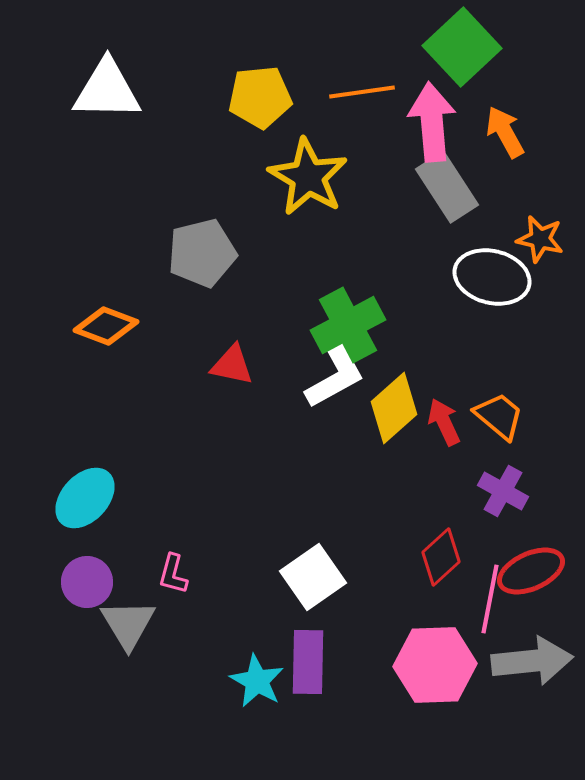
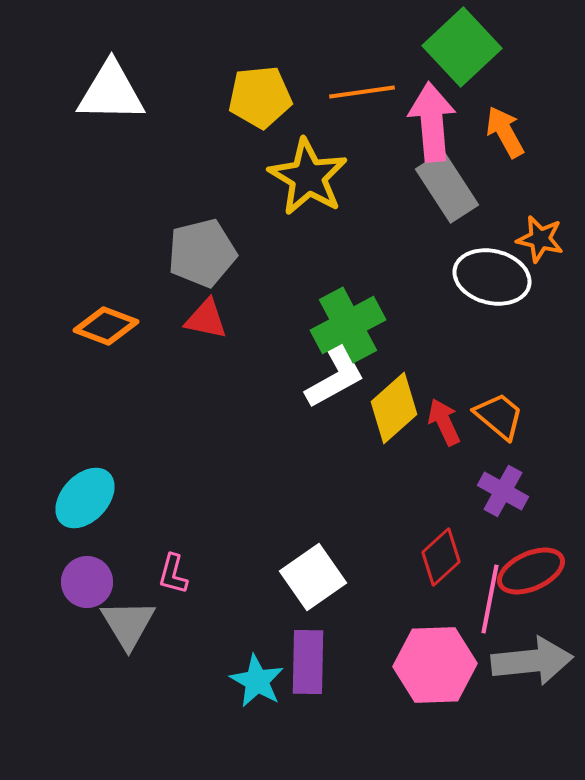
white triangle: moved 4 px right, 2 px down
red triangle: moved 26 px left, 46 px up
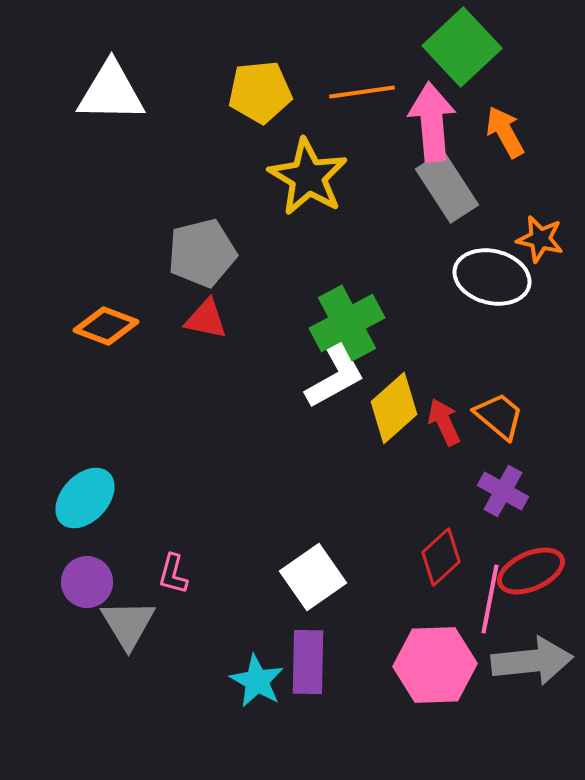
yellow pentagon: moved 5 px up
green cross: moved 1 px left, 2 px up
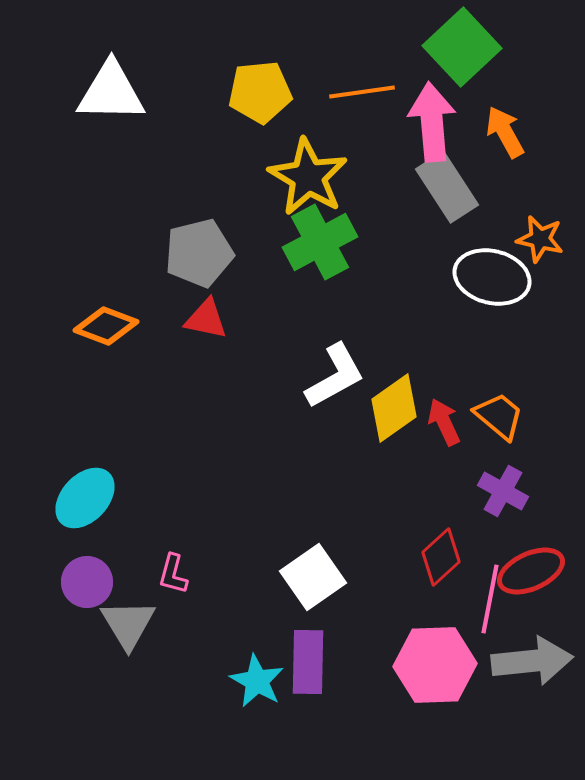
gray pentagon: moved 3 px left
green cross: moved 27 px left, 81 px up
yellow diamond: rotated 6 degrees clockwise
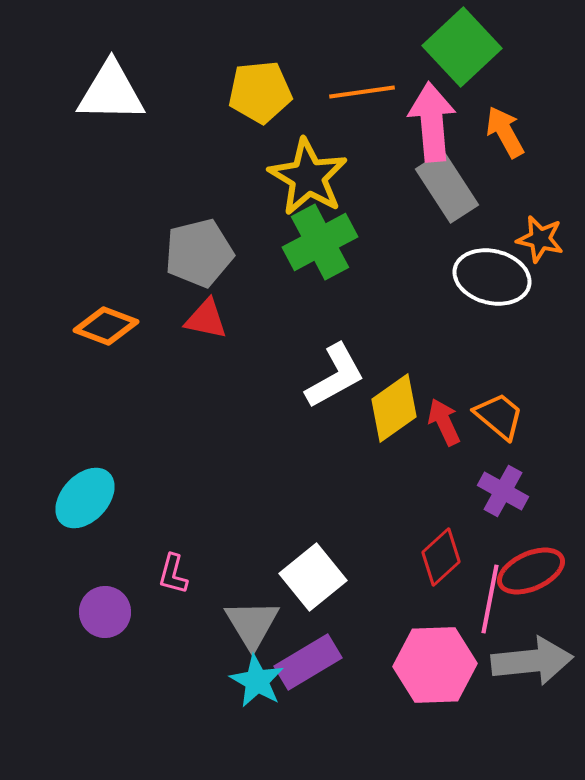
white square: rotated 4 degrees counterclockwise
purple circle: moved 18 px right, 30 px down
gray triangle: moved 124 px right
purple rectangle: rotated 58 degrees clockwise
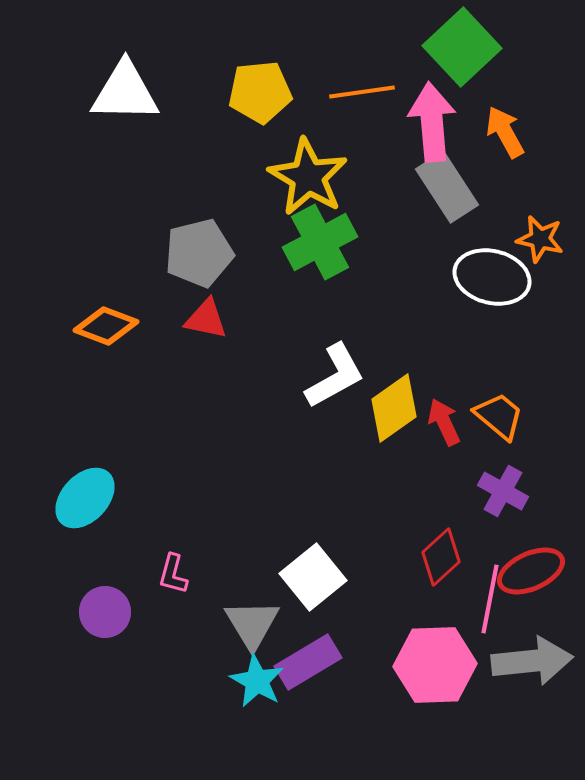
white triangle: moved 14 px right
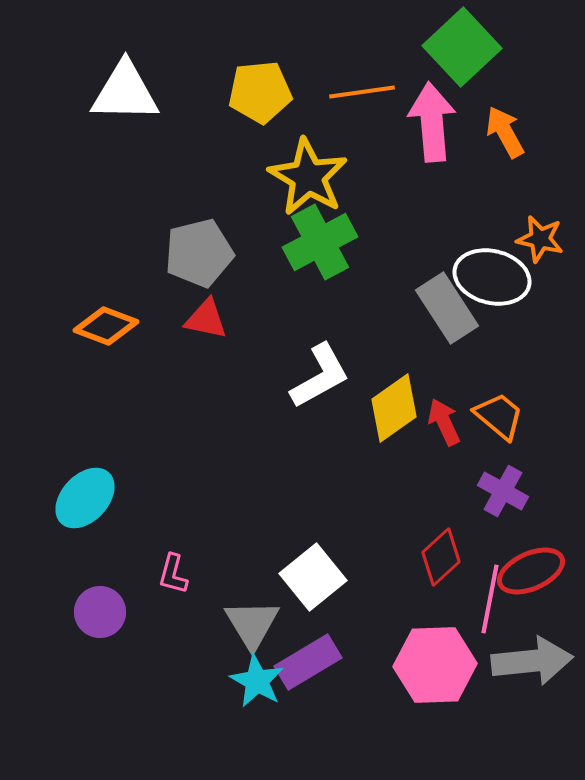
gray rectangle: moved 121 px down
white L-shape: moved 15 px left
purple circle: moved 5 px left
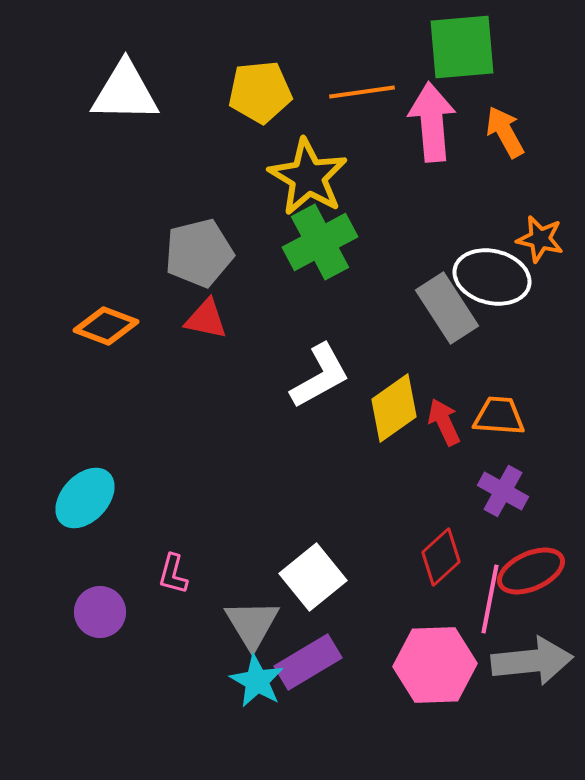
green square: rotated 38 degrees clockwise
orange trapezoid: rotated 36 degrees counterclockwise
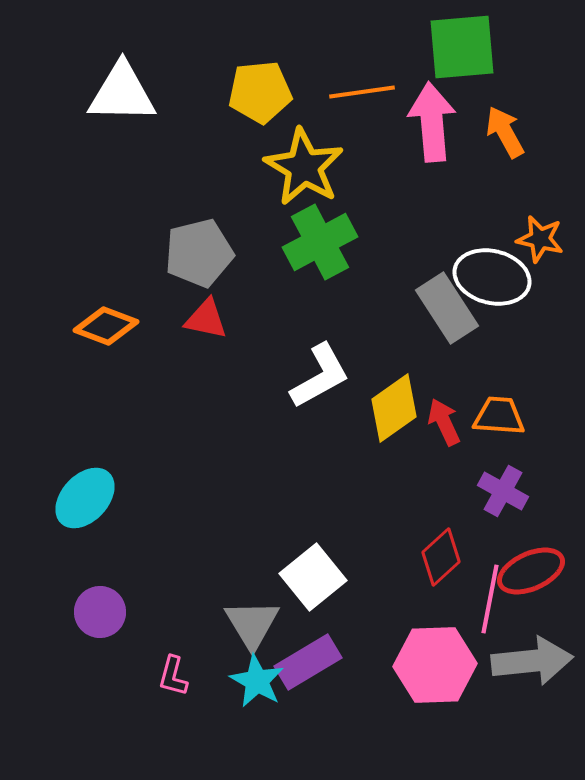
white triangle: moved 3 px left, 1 px down
yellow star: moved 4 px left, 10 px up
pink L-shape: moved 102 px down
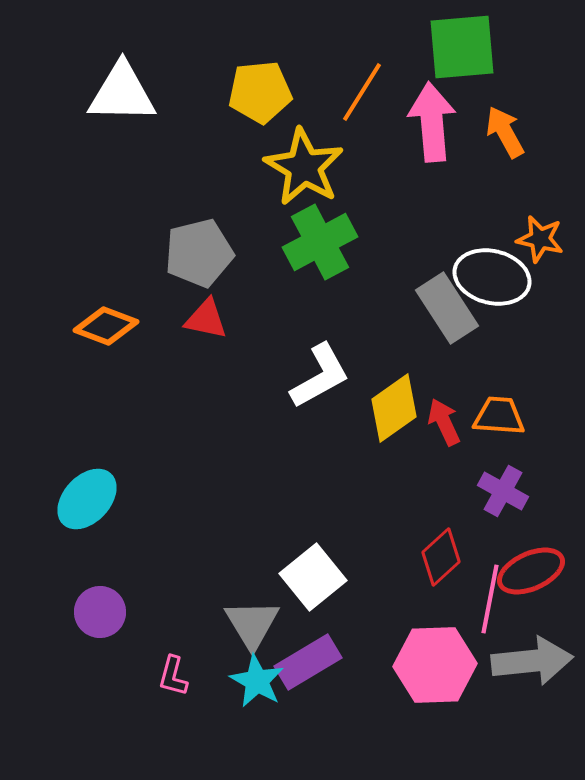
orange line: rotated 50 degrees counterclockwise
cyan ellipse: moved 2 px right, 1 px down
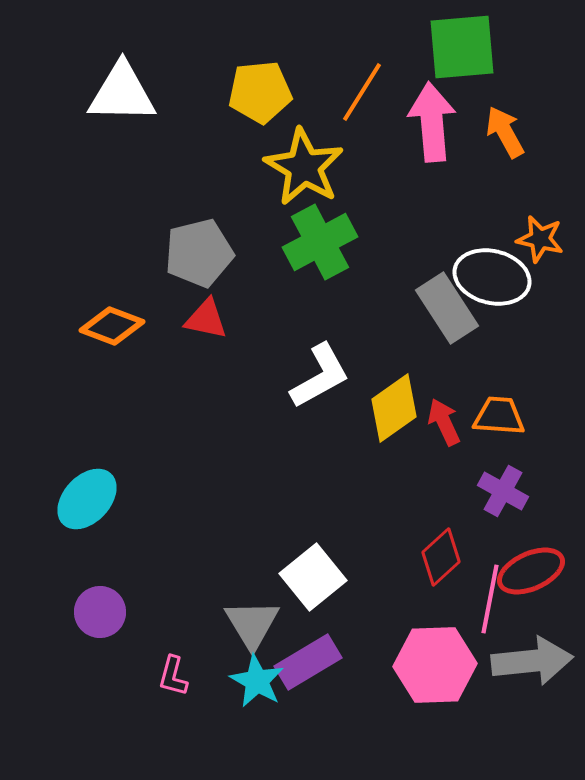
orange diamond: moved 6 px right
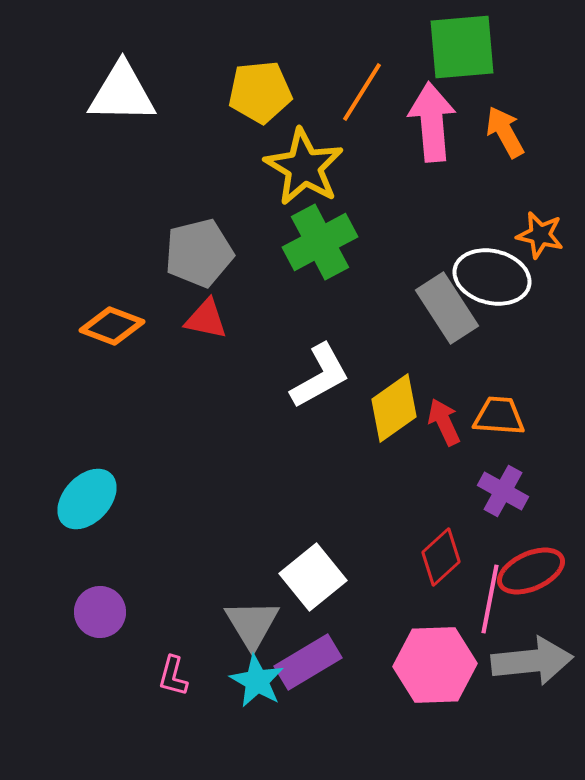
orange star: moved 4 px up
